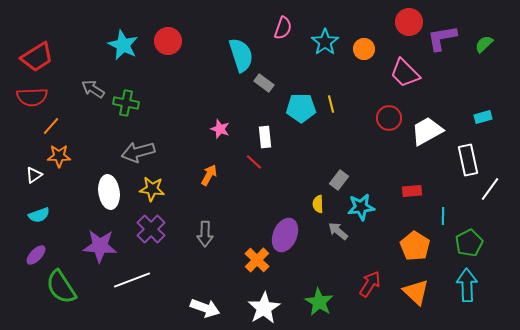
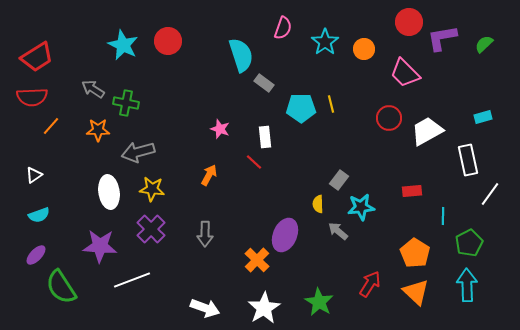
orange star at (59, 156): moved 39 px right, 26 px up
white line at (490, 189): moved 5 px down
orange pentagon at (415, 246): moved 7 px down
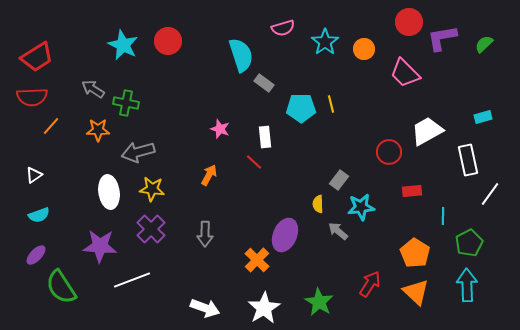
pink semicircle at (283, 28): rotated 55 degrees clockwise
red circle at (389, 118): moved 34 px down
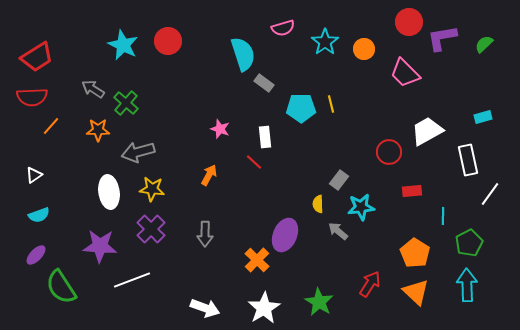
cyan semicircle at (241, 55): moved 2 px right, 1 px up
green cross at (126, 103): rotated 30 degrees clockwise
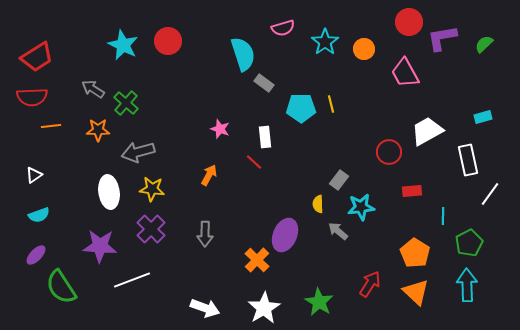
pink trapezoid at (405, 73): rotated 16 degrees clockwise
orange line at (51, 126): rotated 42 degrees clockwise
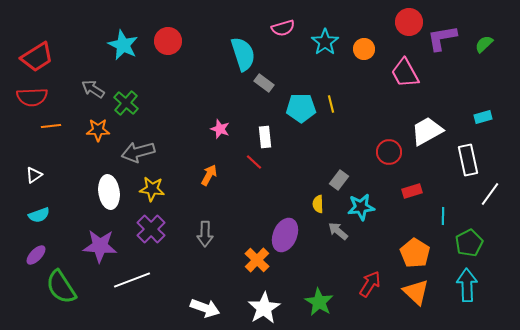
red rectangle at (412, 191): rotated 12 degrees counterclockwise
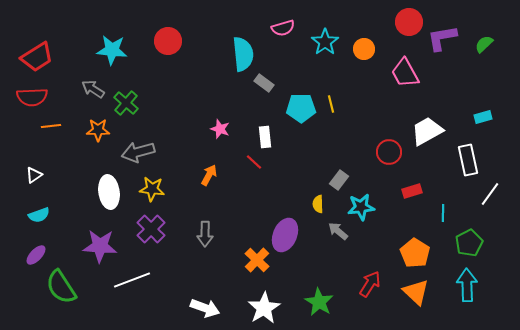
cyan star at (123, 45): moved 11 px left, 5 px down; rotated 20 degrees counterclockwise
cyan semicircle at (243, 54): rotated 12 degrees clockwise
cyan line at (443, 216): moved 3 px up
